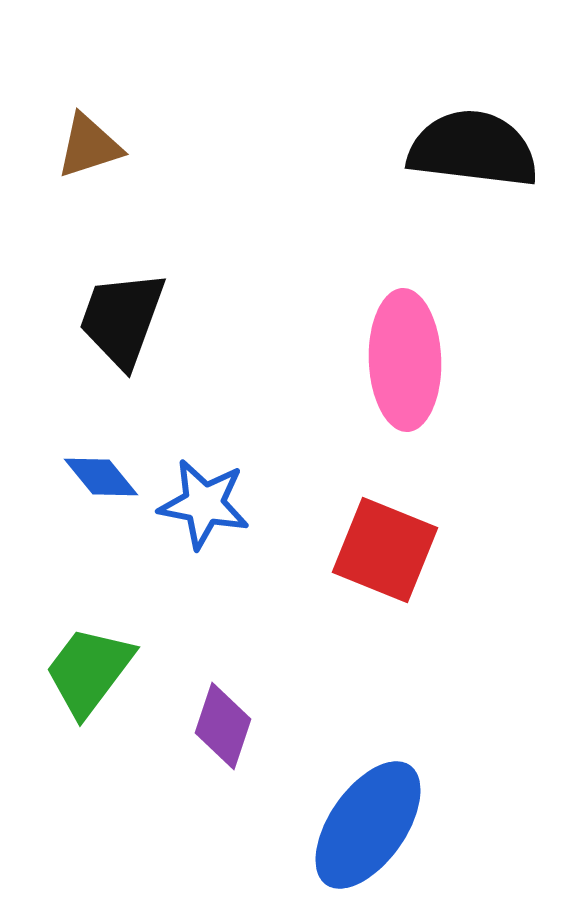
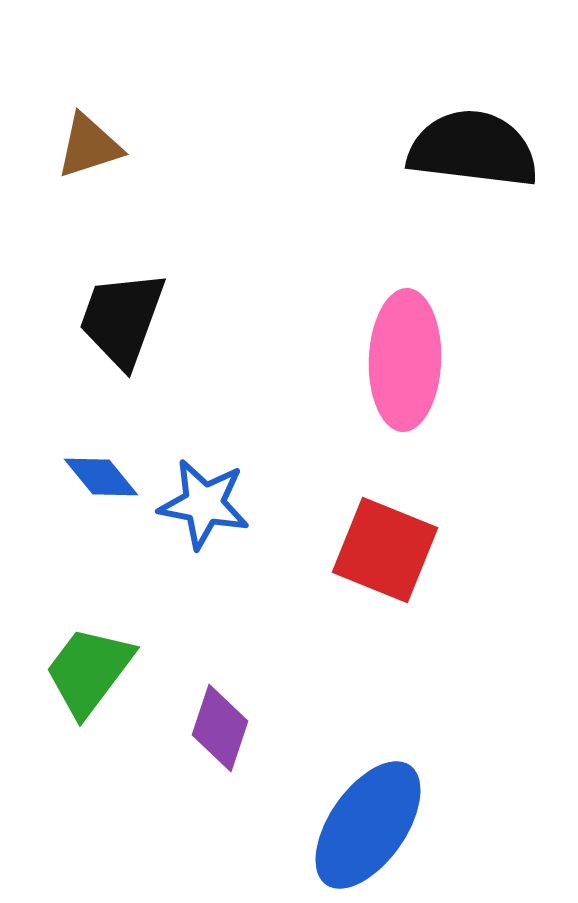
pink ellipse: rotated 4 degrees clockwise
purple diamond: moved 3 px left, 2 px down
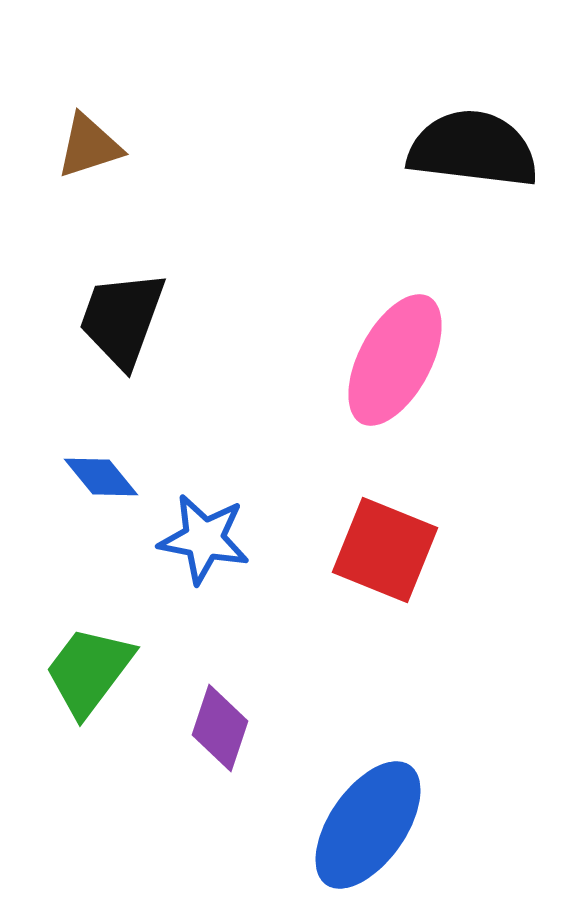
pink ellipse: moved 10 px left; rotated 26 degrees clockwise
blue star: moved 35 px down
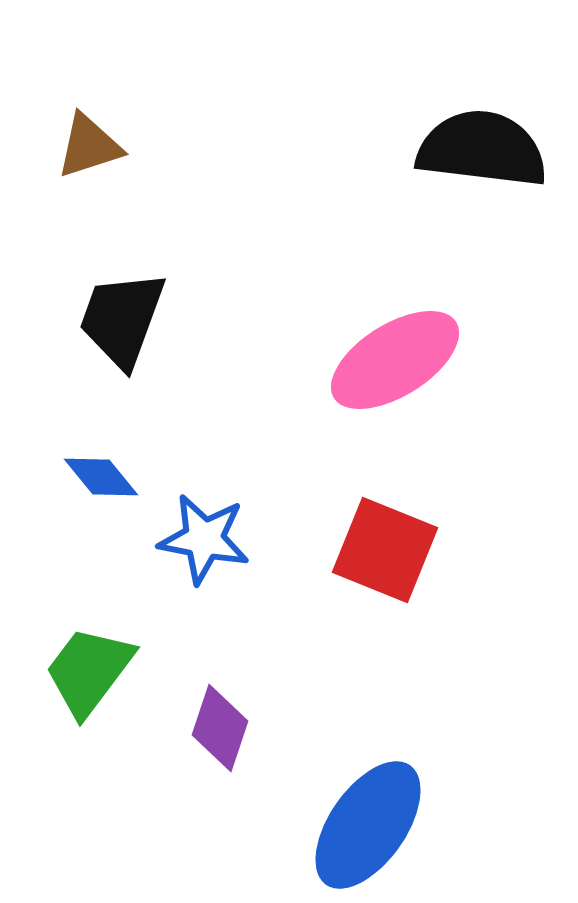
black semicircle: moved 9 px right
pink ellipse: rotated 30 degrees clockwise
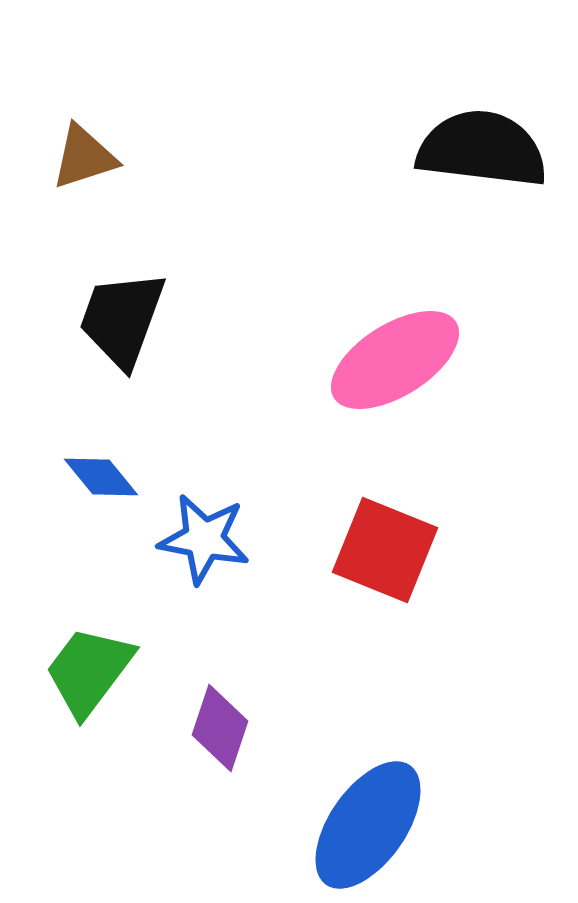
brown triangle: moved 5 px left, 11 px down
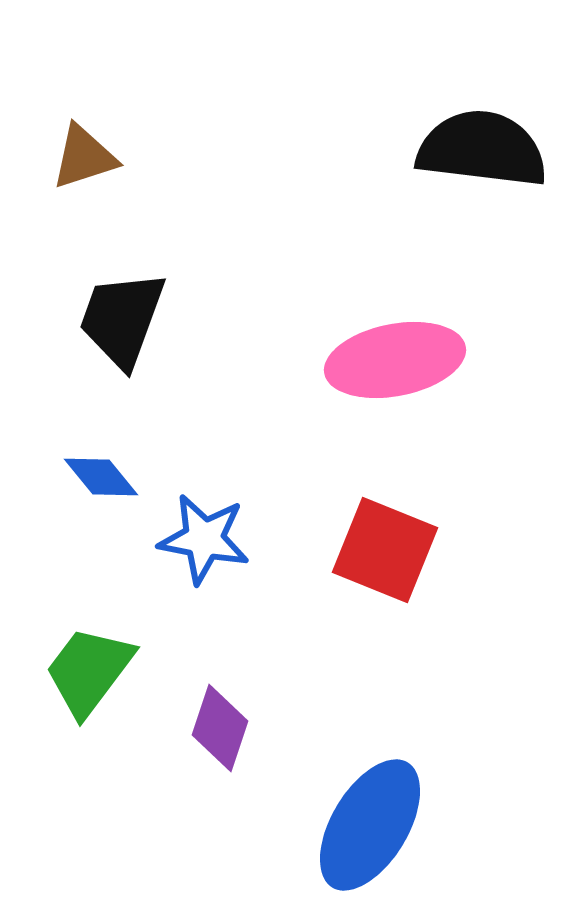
pink ellipse: rotated 21 degrees clockwise
blue ellipse: moved 2 px right; rotated 4 degrees counterclockwise
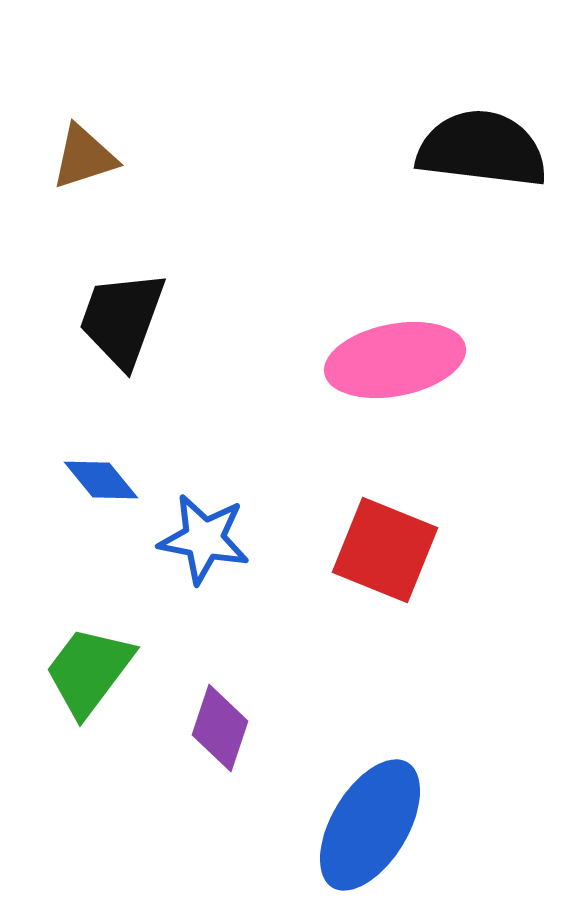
blue diamond: moved 3 px down
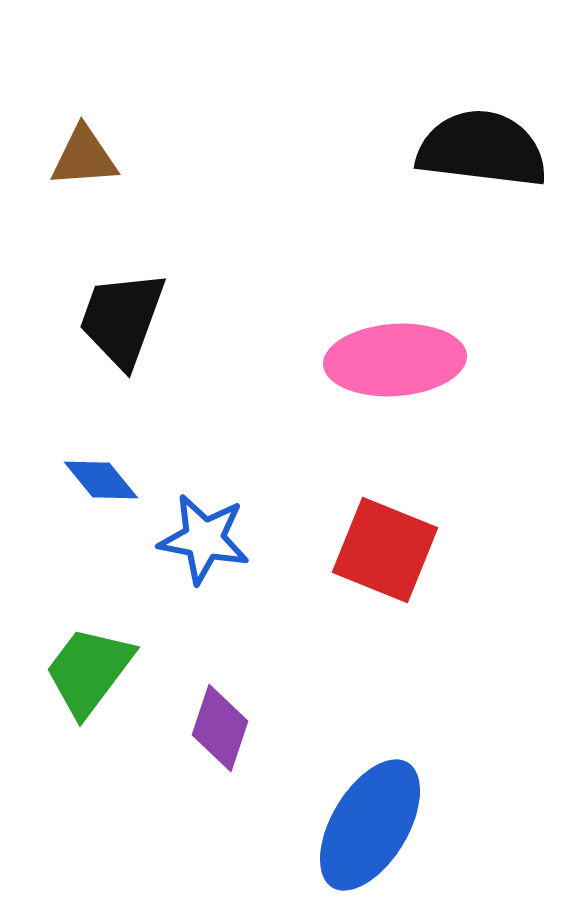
brown triangle: rotated 14 degrees clockwise
pink ellipse: rotated 7 degrees clockwise
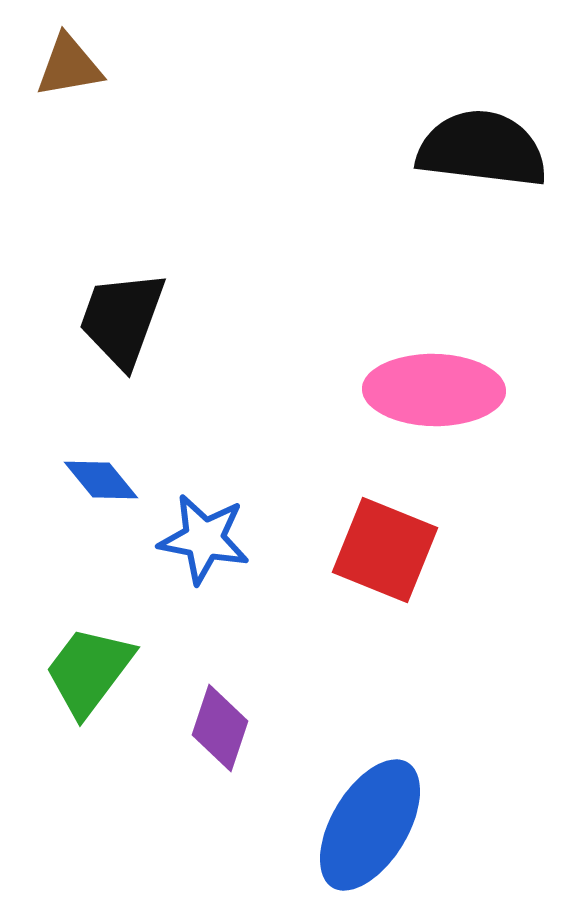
brown triangle: moved 15 px left, 91 px up; rotated 6 degrees counterclockwise
pink ellipse: moved 39 px right, 30 px down; rotated 5 degrees clockwise
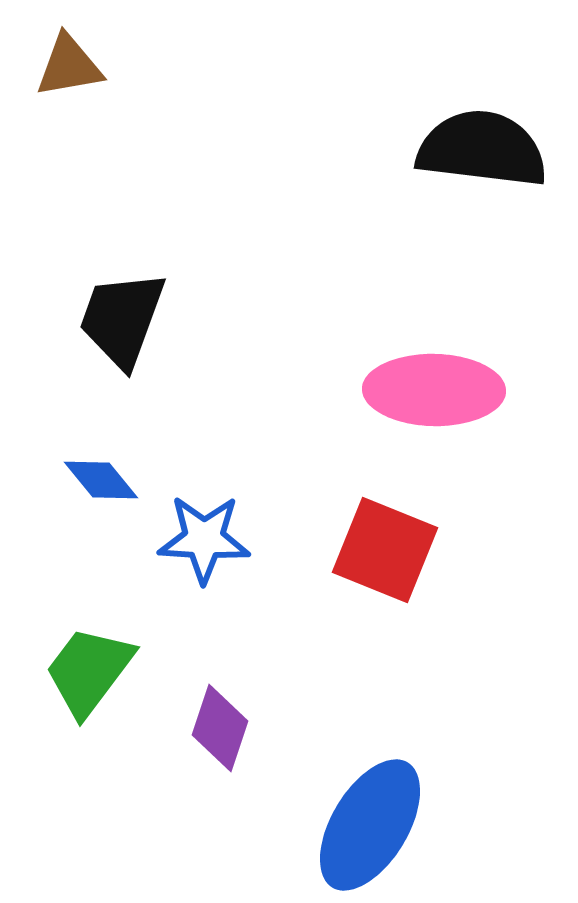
blue star: rotated 8 degrees counterclockwise
